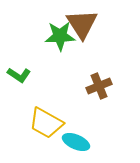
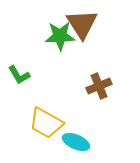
green L-shape: rotated 25 degrees clockwise
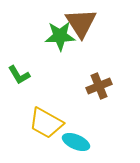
brown triangle: moved 1 px left, 1 px up
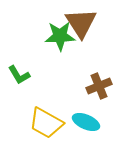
cyan ellipse: moved 10 px right, 20 px up
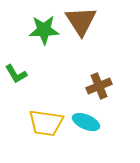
brown triangle: moved 2 px up
green star: moved 16 px left, 6 px up
green L-shape: moved 3 px left, 1 px up
yellow trapezoid: rotated 21 degrees counterclockwise
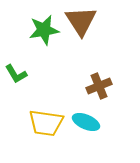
green star: rotated 8 degrees counterclockwise
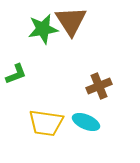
brown triangle: moved 10 px left
green star: moved 1 px left, 1 px up
green L-shape: rotated 80 degrees counterclockwise
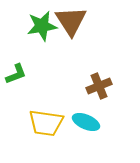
green star: moved 1 px left, 3 px up
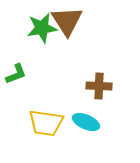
brown triangle: moved 4 px left
green star: moved 2 px down
brown cross: rotated 25 degrees clockwise
